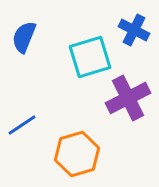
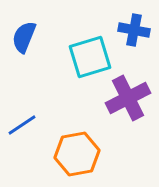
blue cross: rotated 16 degrees counterclockwise
orange hexagon: rotated 6 degrees clockwise
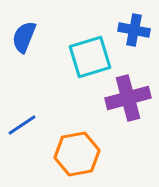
purple cross: rotated 12 degrees clockwise
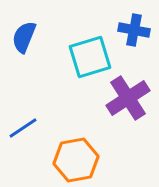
purple cross: rotated 18 degrees counterclockwise
blue line: moved 1 px right, 3 px down
orange hexagon: moved 1 px left, 6 px down
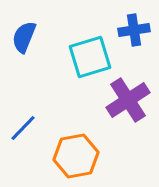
blue cross: rotated 20 degrees counterclockwise
purple cross: moved 2 px down
blue line: rotated 12 degrees counterclockwise
orange hexagon: moved 4 px up
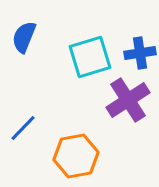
blue cross: moved 6 px right, 23 px down
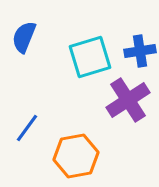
blue cross: moved 2 px up
blue line: moved 4 px right; rotated 8 degrees counterclockwise
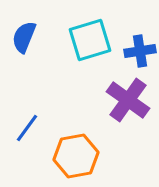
cyan square: moved 17 px up
purple cross: rotated 21 degrees counterclockwise
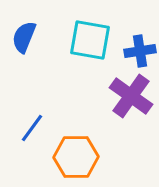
cyan square: rotated 27 degrees clockwise
purple cross: moved 3 px right, 4 px up
blue line: moved 5 px right
orange hexagon: moved 1 px down; rotated 9 degrees clockwise
